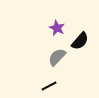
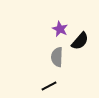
purple star: moved 3 px right, 1 px down
gray semicircle: rotated 42 degrees counterclockwise
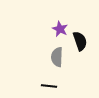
black semicircle: rotated 60 degrees counterclockwise
black line: rotated 35 degrees clockwise
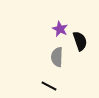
black line: rotated 21 degrees clockwise
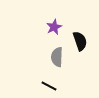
purple star: moved 6 px left, 2 px up; rotated 21 degrees clockwise
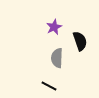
gray semicircle: moved 1 px down
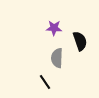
purple star: moved 1 px down; rotated 28 degrees clockwise
black line: moved 4 px left, 4 px up; rotated 28 degrees clockwise
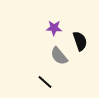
gray semicircle: moved 2 px right, 2 px up; rotated 42 degrees counterclockwise
black line: rotated 14 degrees counterclockwise
